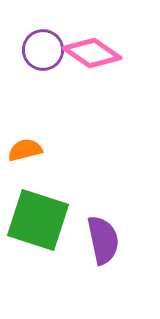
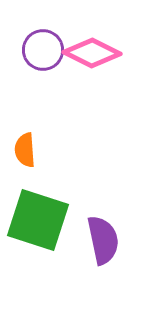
pink diamond: rotated 8 degrees counterclockwise
orange semicircle: rotated 80 degrees counterclockwise
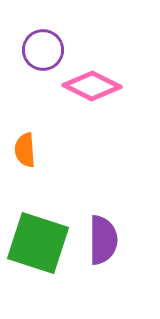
pink diamond: moved 33 px down
green square: moved 23 px down
purple semicircle: rotated 12 degrees clockwise
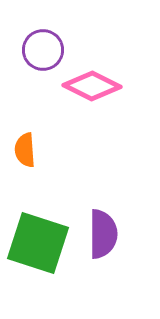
purple semicircle: moved 6 px up
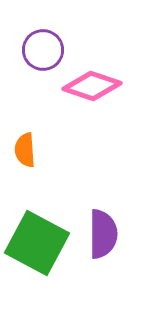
pink diamond: rotated 8 degrees counterclockwise
green square: moved 1 px left; rotated 10 degrees clockwise
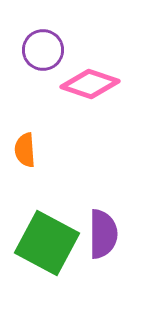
pink diamond: moved 2 px left, 2 px up
green square: moved 10 px right
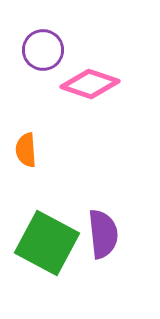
orange semicircle: moved 1 px right
purple semicircle: rotated 6 degrees counterclockwise
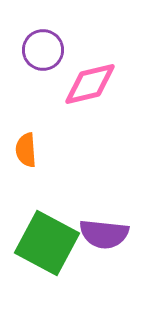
pink diamond: rotated 32 degrees counterclockwise
purple semicircle: moved 1 px right; rotated 102 degrees clockwise
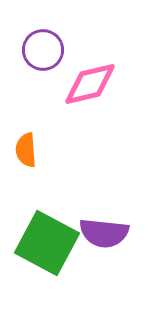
purple semicircle: moved 1 px up
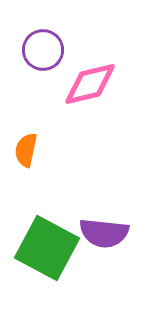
orange semicircle: rotated 16 degrees clockwise
green square: moved 5 px down
